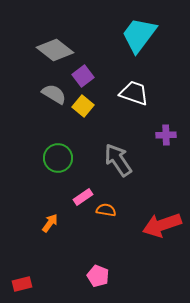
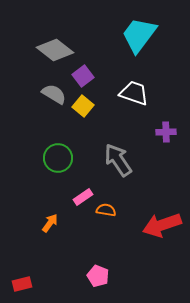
purple cross: moved 3 px up
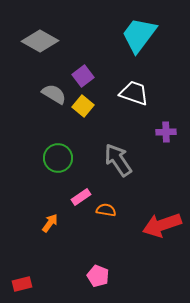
gray diamond: moved 15 px left, 9 px up; rotated 9 degrees counterclockwise
pink rectangle: moved 2 px left
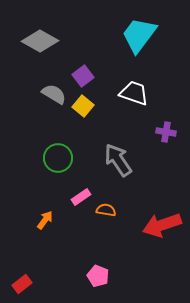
purple cross: rotated 12 degrees clockwise
orange arrow: moved 5 px left, 3 px up
red rectangle: rotated 24 degrees counterclockwise
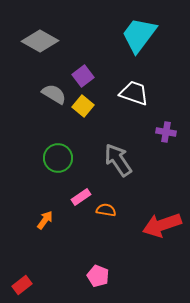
red rectangle: moved 1 px down
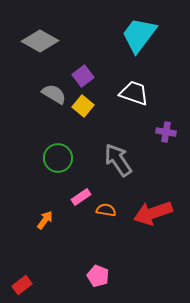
red arrow: moved 9 px left, 12 px up
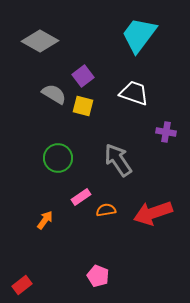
yellow square: rotated 25 degrees counterclockwise
orange semicircle: rotated 18 degrees counterclockwise
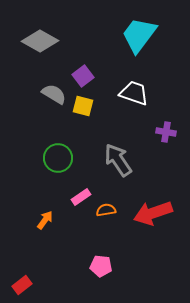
pink pentagon: moved 3 px right, 10 px up; rotated 15 degrees counterclockwise
